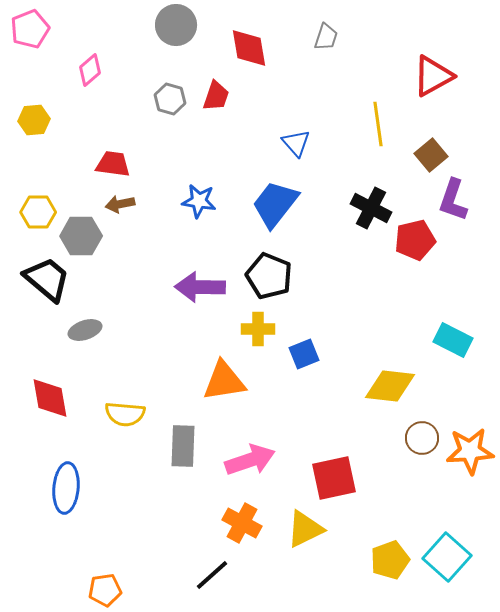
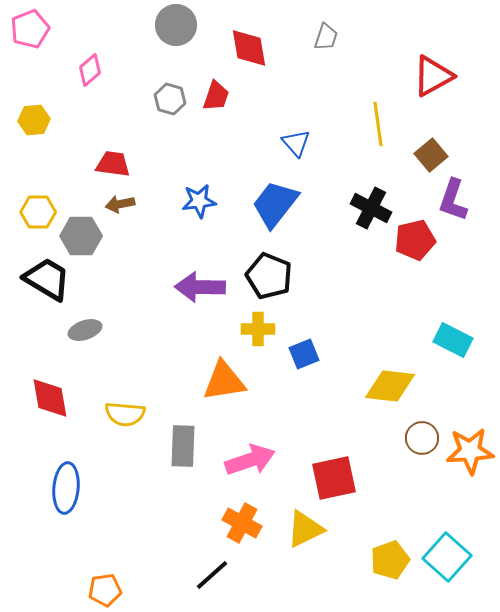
blue star at (199, 201): rotated 16 degrees counterclockwise
black trapezoid at (47, 279): rotated 9 degrees counterclockwise
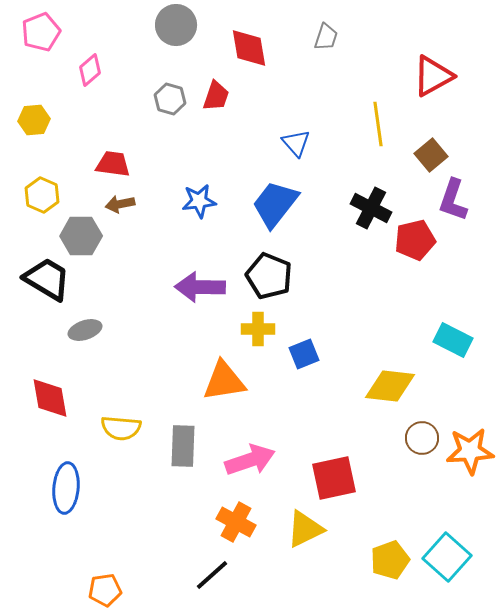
pink pentagon at (30, 29): moved 11 px right, 3 px down
yellow hexagon at (38, 212): moved 4 px right, 17 px up; rotated 24 degrees clockwise
yellow semicircle at (125, 414): moved 4 px left, 14 px down
orange cross at (242, 523): moved 6 px left, 1 px up
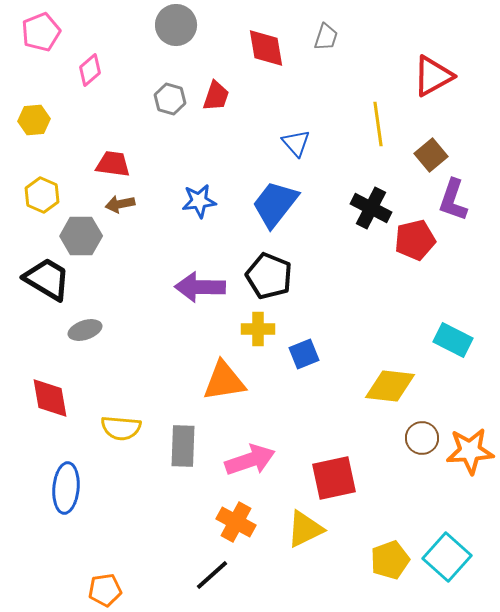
red diamond at (249, 48): moved 17 px right
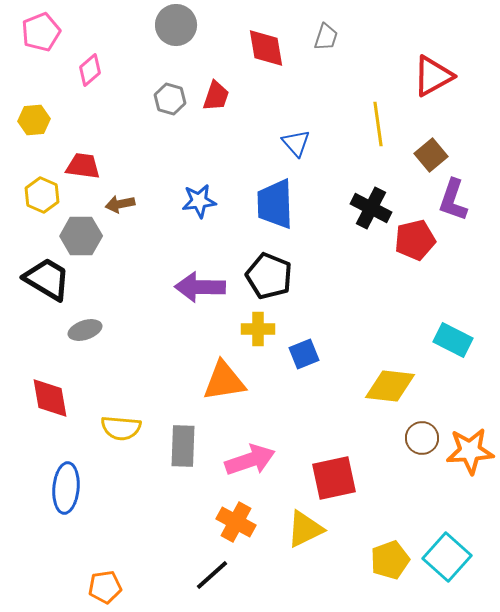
red trapezoid at (113, 164): moved 30 px left, 2 px down
blue trapezoid at (275, 204): rotated 40 degrees counterclockwise
orange pentagon at (105, 590): moved 3 px up
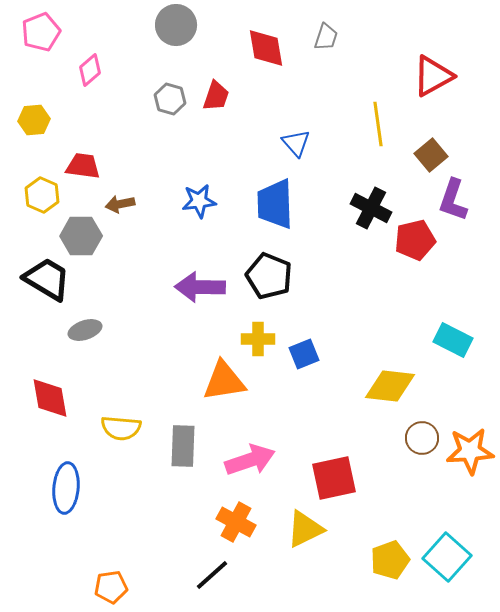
yellow cross at (258, 329): moved 10 px down
orange pentagon at (105, 587): moved 6 px right
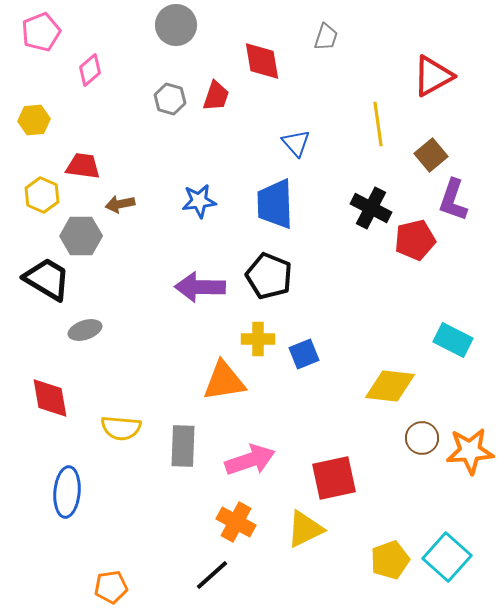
red diamond at (266, 48): moved 4 px left, 13 px down
blue ellipse at (66, 488): moved 1 px right, 4 px down
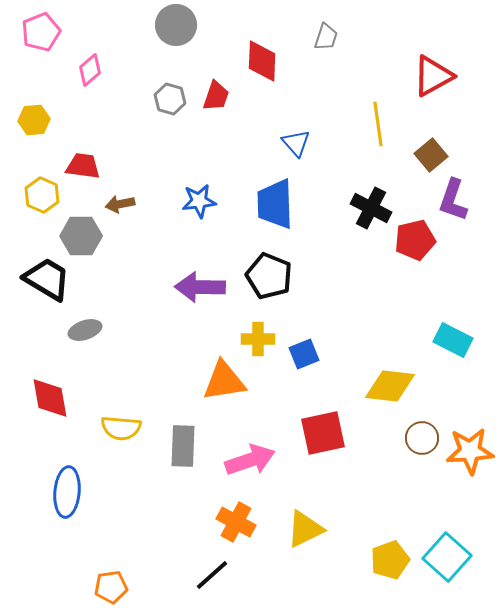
red diamond at (262, 61): rotated 12 degrees clockwise
red square at (334, 478): moved 11 px left, 45 px up
